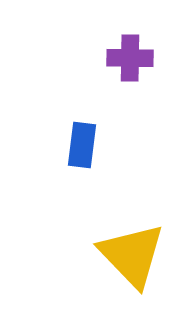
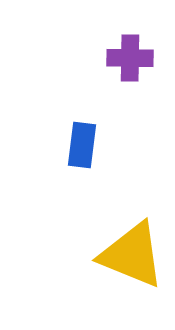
yellow triangle: rotated 24 degrees counterclockwise
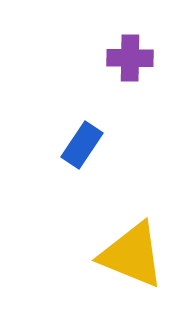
blue rectangle: rotated 27 degrees clockwise
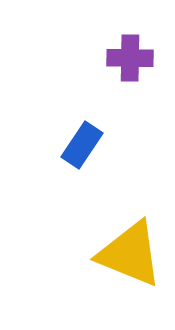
yellow triangle: moved 2 px left, 1 px up
